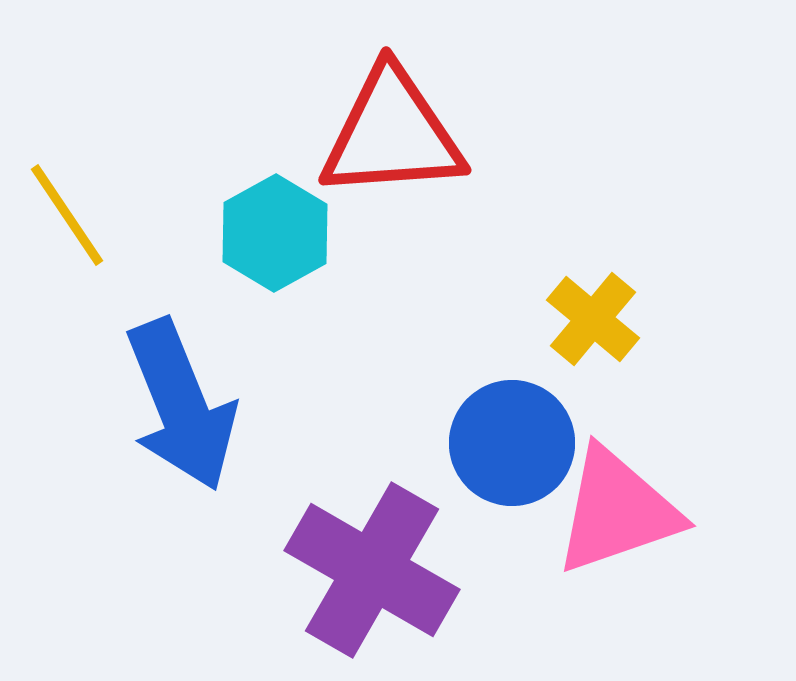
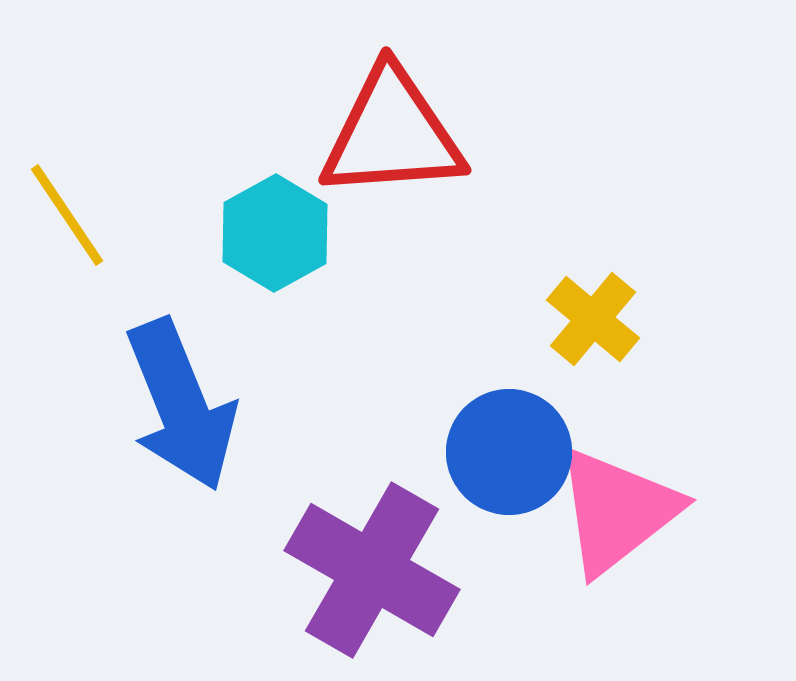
blue circle: moved 3 px left, 9 px down
pink triangle: rotated 19 degrees counterclockwise
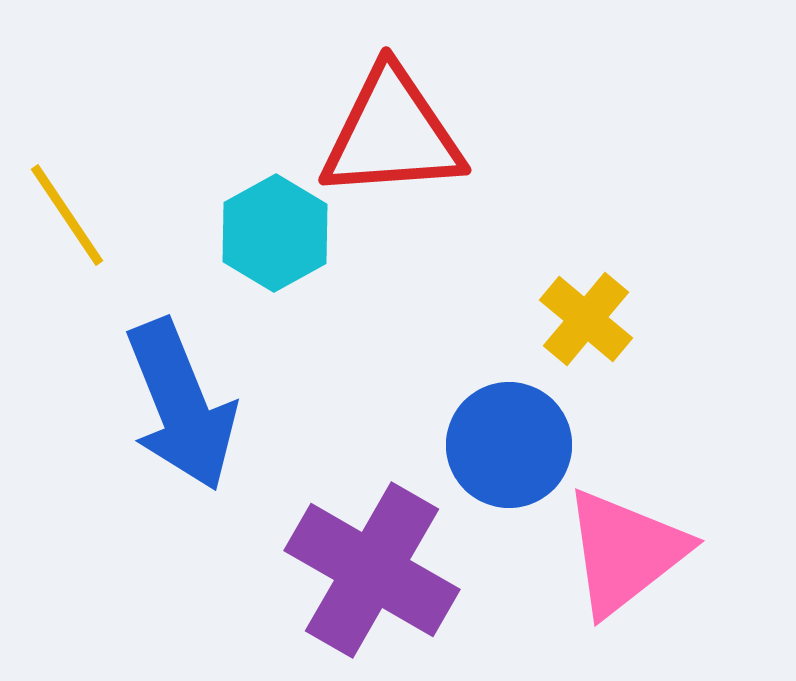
yellow cross: moved 7 px left
blue circle: moved 7 px up
pink triangle: moved 8 px right, 41 px down
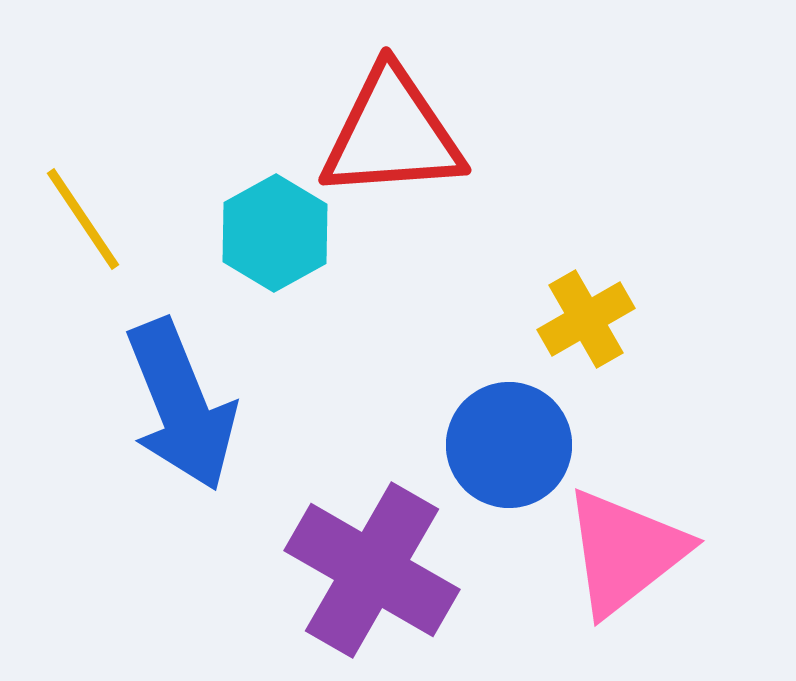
yellow line: moved 16 px right, 4 px down
yellow cross: rotated 20 degrees clockwise
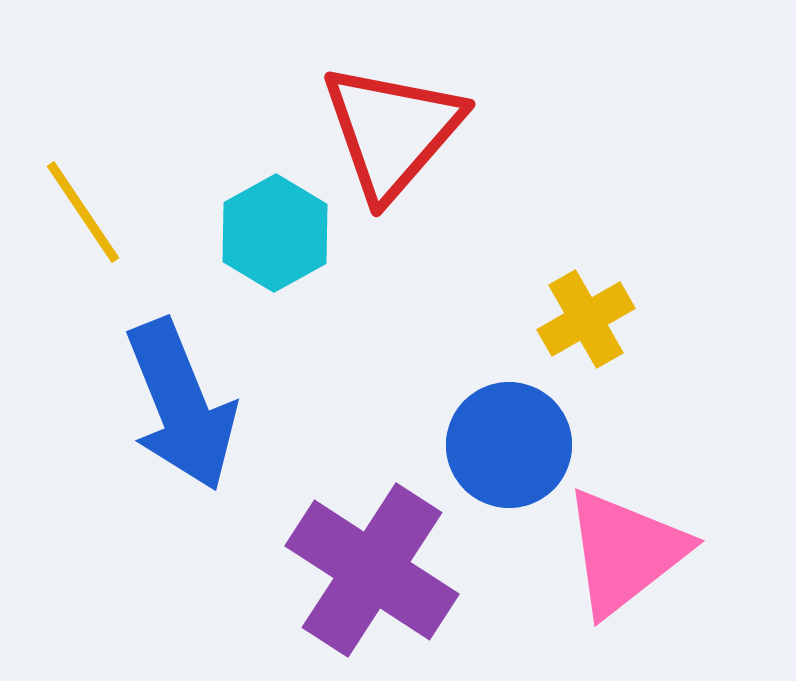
red triangle: moved 3 px up; rotated 45 degrees counterclockwise
yellow line: moved 7 px up
purple cross: rotated 3 degrees clockwise
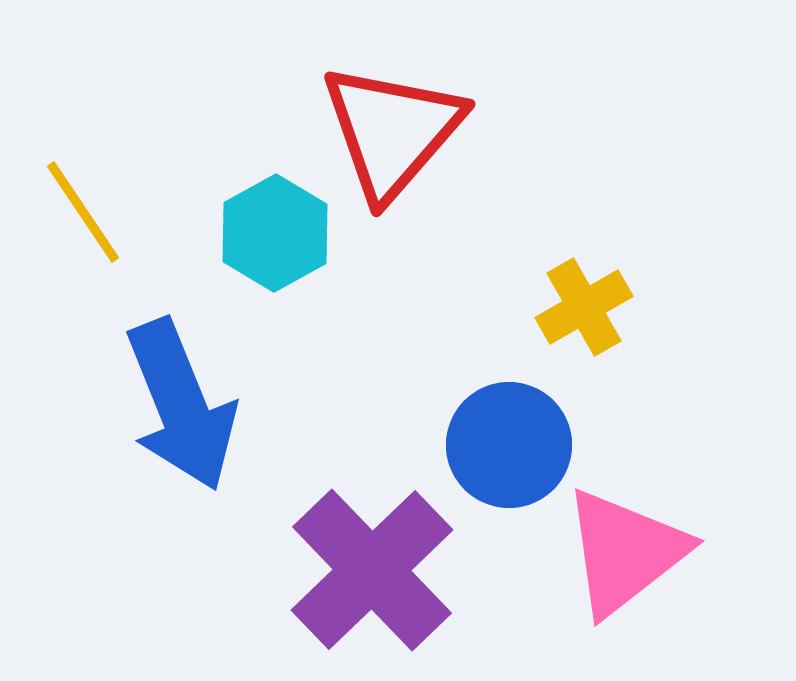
yellow cross: moved 2 px left, 12 px up
purple cross: rotated 13 degrees clockwise
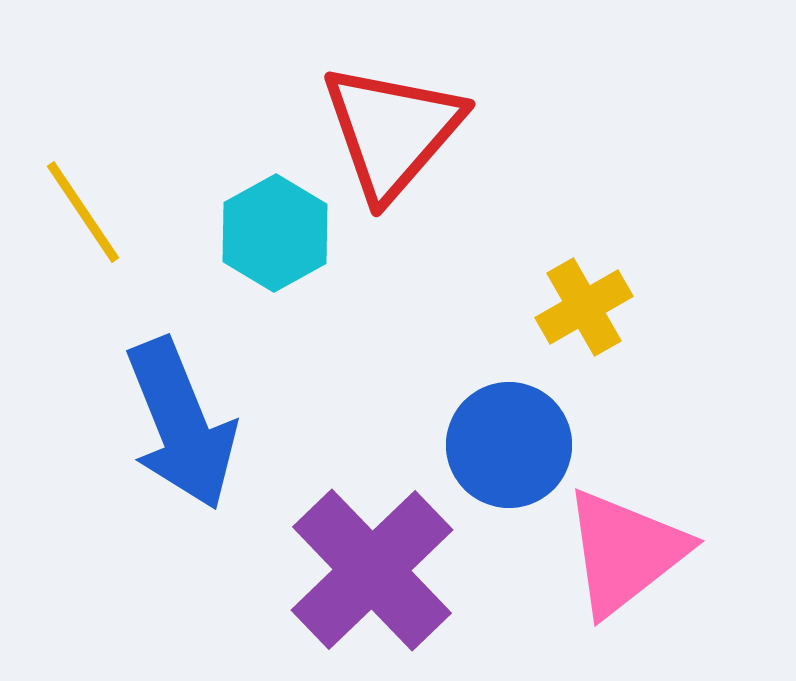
blue arrow: moved 19 px down
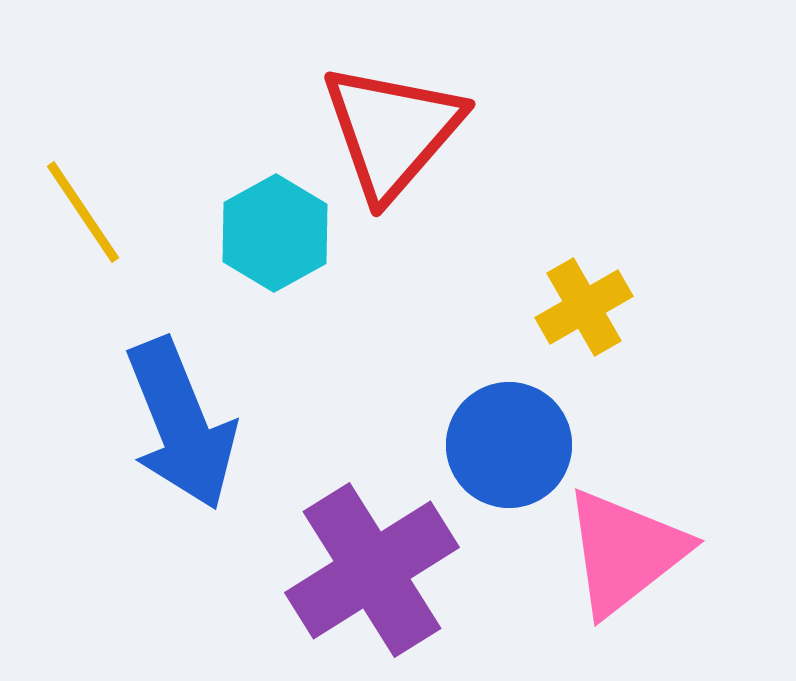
purple cross: rotated 12 degrees clockwise
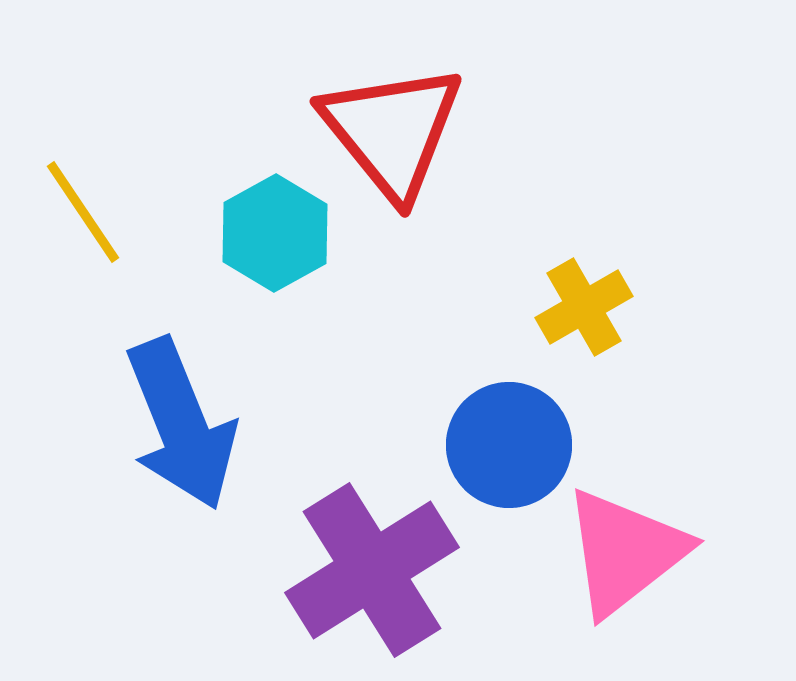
red triangle: rotated 20 degrees counterclockwise
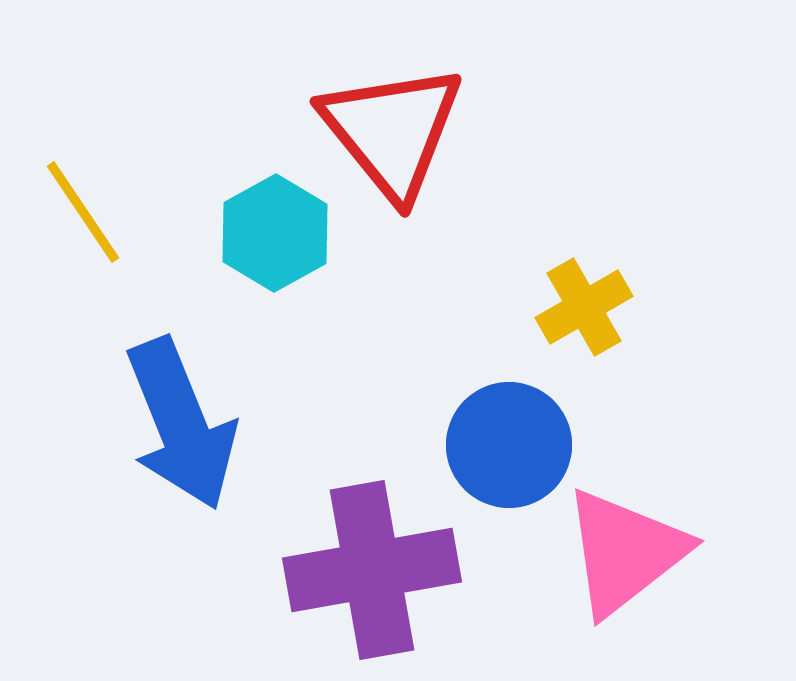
purple cross: rotated 22 degrees clockwise
